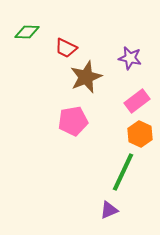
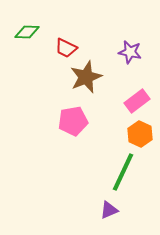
purple star: moved 6 px up
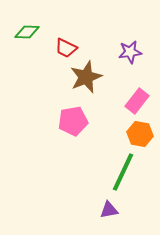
purple star: rotated 20 degrees counterclockwise
pink rectangle: rotated 15 degrees counterclockwise
orange hexagon: rotated 15 degrees counterclockwise
purple triangle: rotated 12 degrees clockwise
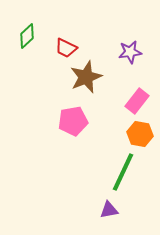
green diamond: moved 4 px down; rotated 45 degrees counterclockwise
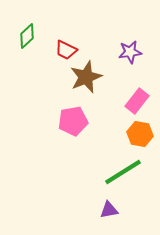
red trapezoid: moved 2 px down
green line: rotated 33 degrees clockwise
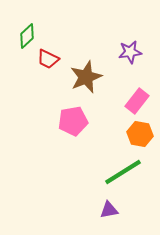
red trapezoid: moved 18 px left, 9 px down
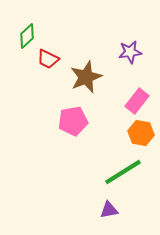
orange hexagon: moved 1 px right, 1 px up
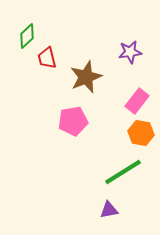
red trapezoid: moved 1 px left, 1 px up; rotated 50 degrees clockwise
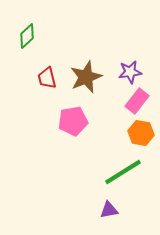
purple star: moved 20 px down
red trapezoid: moved 20 px down
